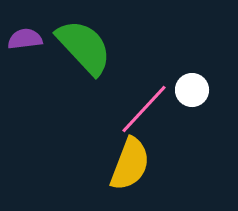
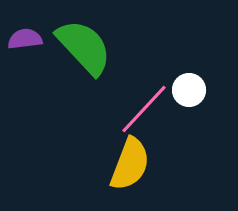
white circle: moved 3 px left
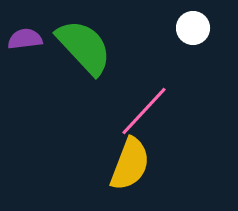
white circle: moved 4 px right, 62 px up
pink line: moved 2 px down
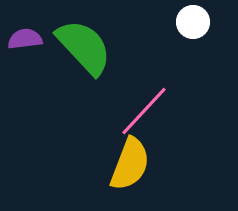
white circle: moved 6 px up
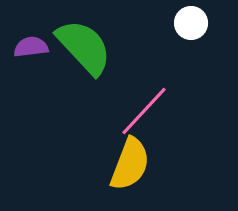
white circle: moved 2 px left, 1 px down
purple semicircle: moved 6 px right, 8 px down
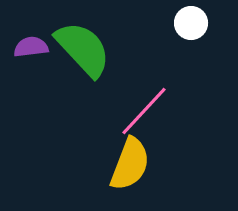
green semicircle: moved 1 px left, 2 px down
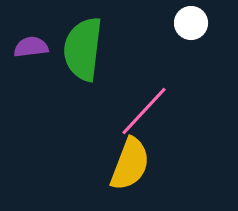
green semicircle: rotated 130 degrees counterclockwise
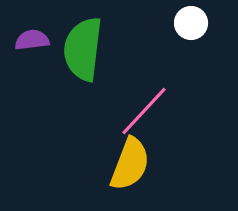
purple semicircle: moved 1 px right, 7 px up
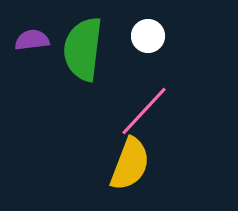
white circle: moved 43 px left, 13 px down
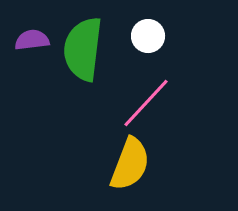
pink line: moved 2 px right, 8 px up
